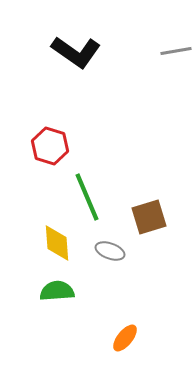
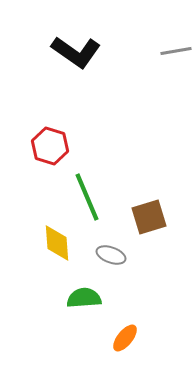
gray ellipse: moved 1 px right, 4 px down
green semicircle: moved 27 px right, 7 px down
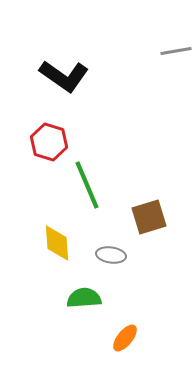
black L-shape: moved 12 px left, 24 px down
red hexagon: moved 1 px left, 4 px up
green line: moved 12 px up
gray ellipse: rotated 12 degrees counterclockwise
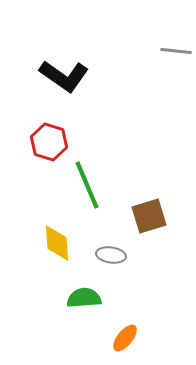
gray line: rotated 16 degrees clockwise
brown square: moved 1 px up
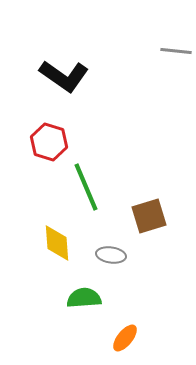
green line: moved 1 px left, 2 px down
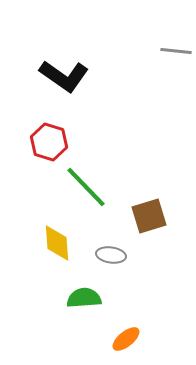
green line: rotated 21 degrees counterclockwise
orange ellipse: moved 1 px right, 1 px down; rotated 12 degrees clockwise
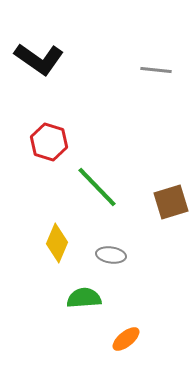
gray line: moved 20 px left, 19 px down
black L-shape: moved 25 px left, 17 px up
green line: moved 11 px right
brown square: moved 22 px right, 14 px up
yellow diamond: rotated 27 degrees clockwise
